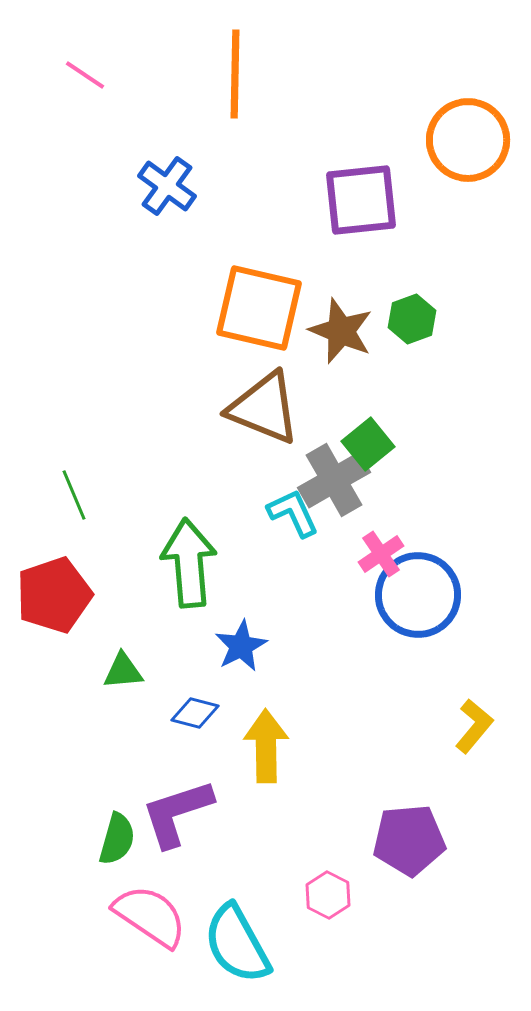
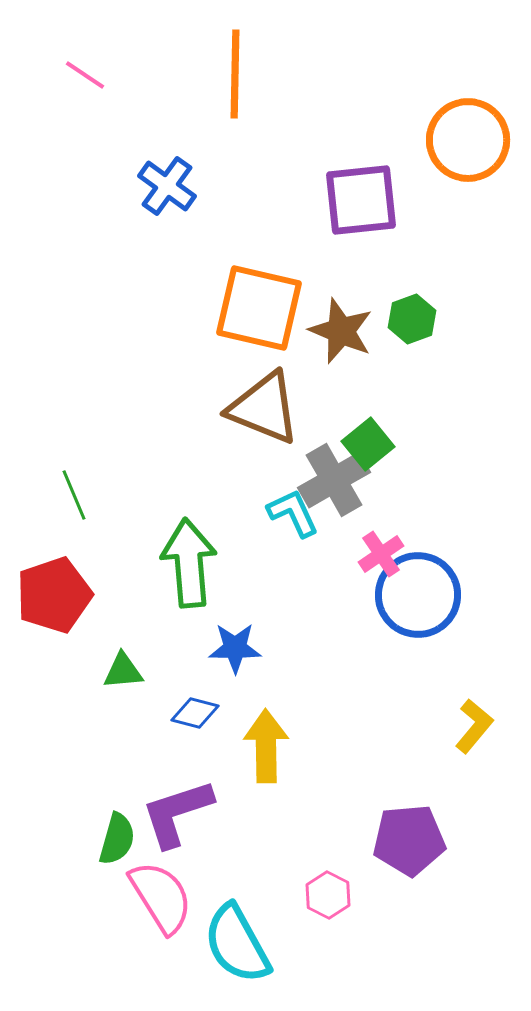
blue star: moved 6 px left, 2 px down; rotated 28 degrees clockwise
pink semicircle: moved 11 px right, 19 px up; rotated 24 degrees clockwise
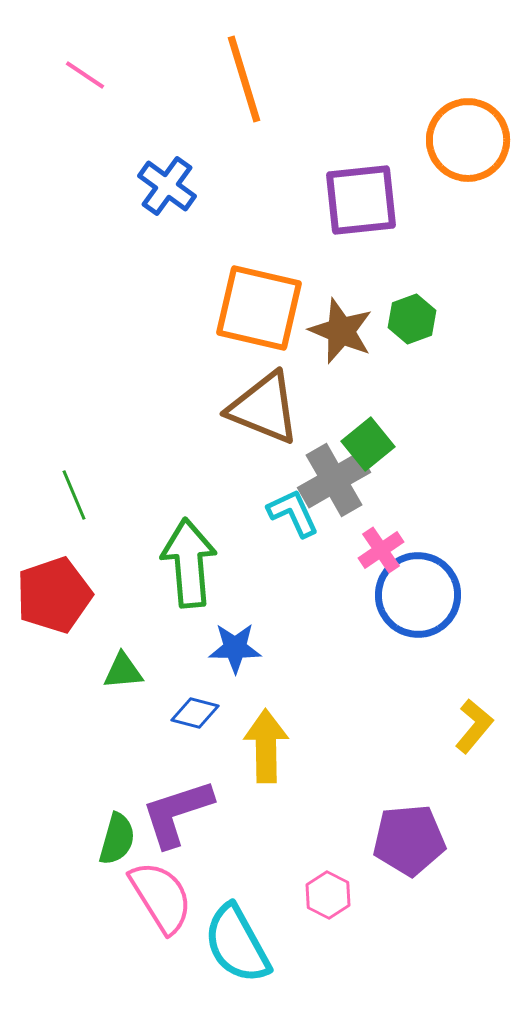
orange line: moved 9 px right, 5 px down; rotated 18 degrees counterclockwise
pink cross: moved 4 px up
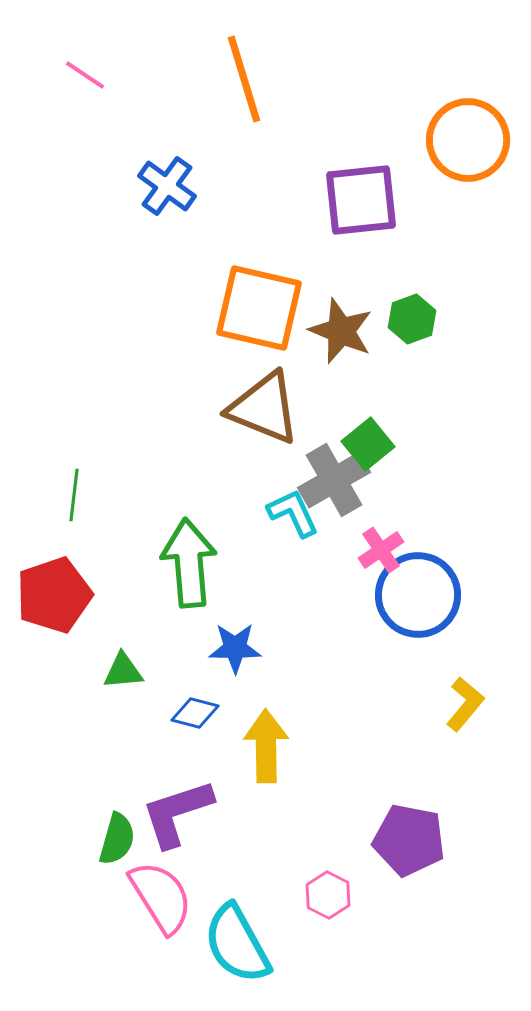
green line: rotated 30 degrees clockwise
yellow L-shape: moved 9 px left, 22 px up
purple pentagon: rotated 16 degrees clockwise
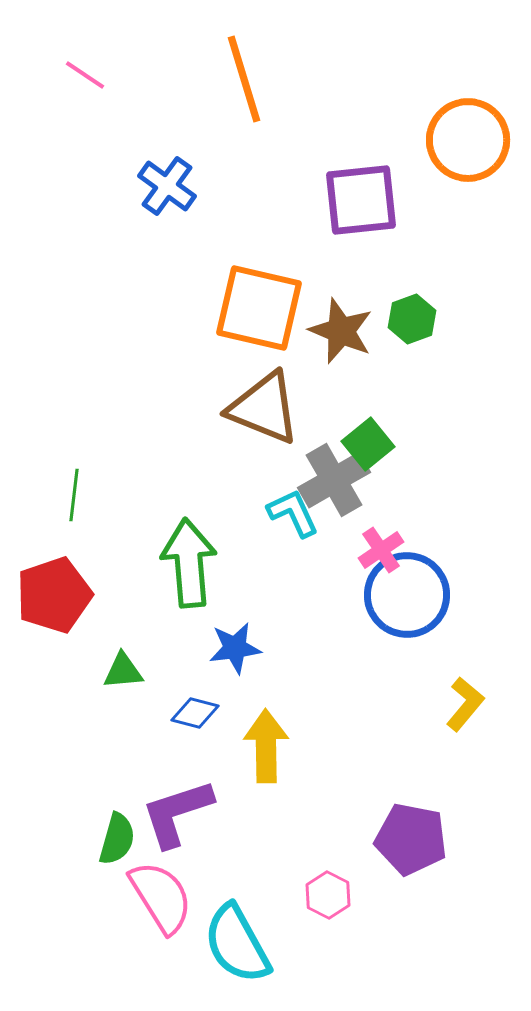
blue circle: moved 11 px left
blue star: rotated 8 degrees counterclockwise
purple pentagon: moved 2 px right, 1 px up
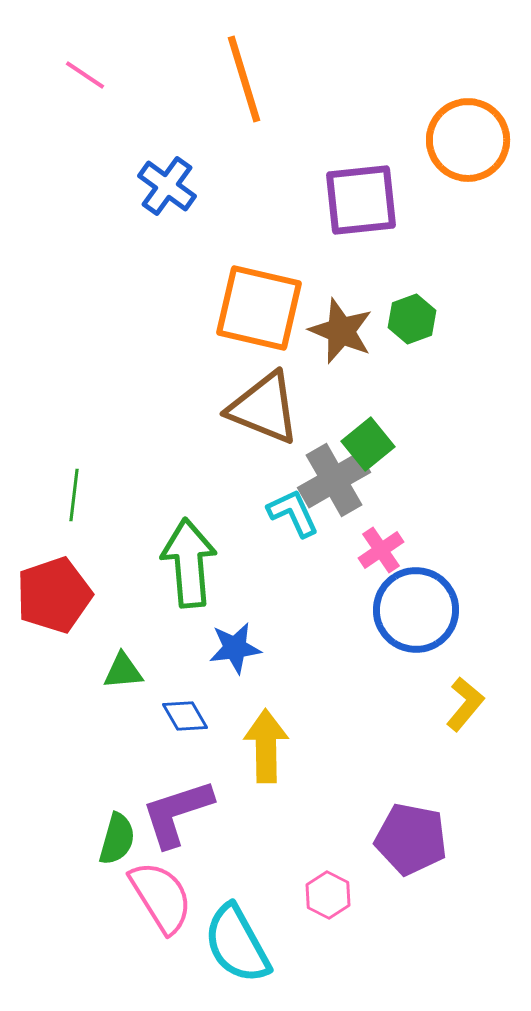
blue circle: moved 9 px right, 15 px down
blue diamond: moved 10 px left, 3 px down; rotated 45 degrees clockwise
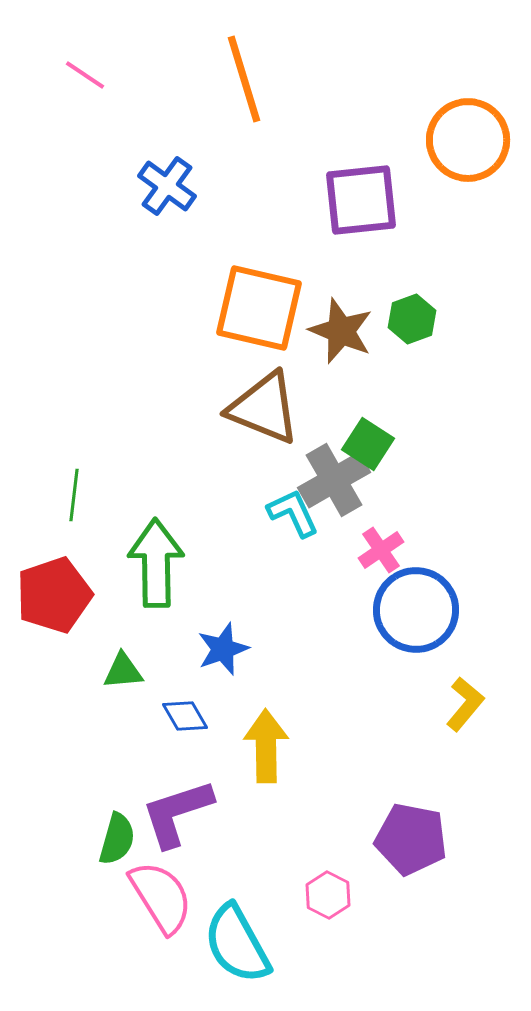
green square: rotated 18 degrees counterclockwise
green arrow: moved 33 px left; rotated 4 degrees clockwise
blue star: moved 12 px left, 1 px down; rotated 12 degrees counterclockwise
